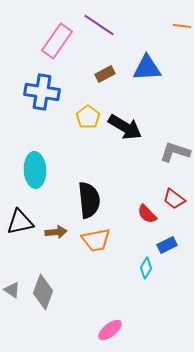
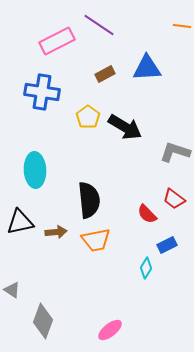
pink rectangle: rotated 28 degrees clockwise
gray diamond: moved 29 px down
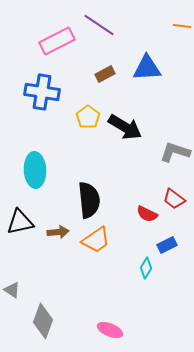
red semicircle: rotated 20 degrees counterclockwise
brown arrow: moved 2 px right
orange trapezoid: rotated 24 degrees counterclockwise
pink ellipse: rotated 60 degrees clockwise
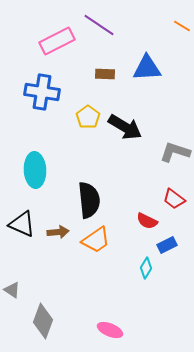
orange line: rotated 24 degrees clockwise
brown rectangle: rotated 30 degrees clockwise
red semicircle: moved 7 px down
black triangle: moved 2 px right, 2 px down; rotated 36 degrees clockwise
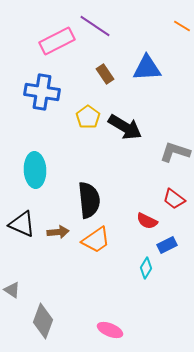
purple line: moved 4 px left, 1 px down
brown rectangle: rotated 54 degrees clockwise
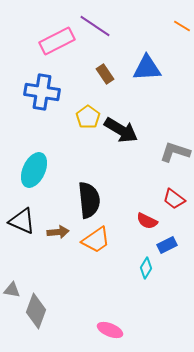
black arrow: moved 4 px left, 3 px down
cyan ellipse: moved 1 px left; rotated 28 degrees clockwise
black triangle: moved 3 px up
gray triangle: rotated 24 degrees counterclockwise
gray diamond: moved 7 px left, 10 px up
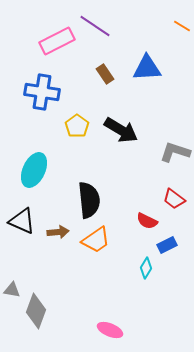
yellow pentagon: moved 11 px left, 9 px down
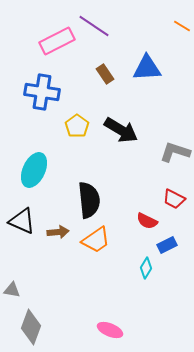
purple line: moved 1 px left
red trapezoid: rotated 10 degrees counterclockwise
gray diamond: moved 5 px left, 16 px down
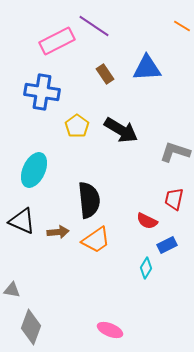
red trapezoid: rotated 75 degrees clockwise
